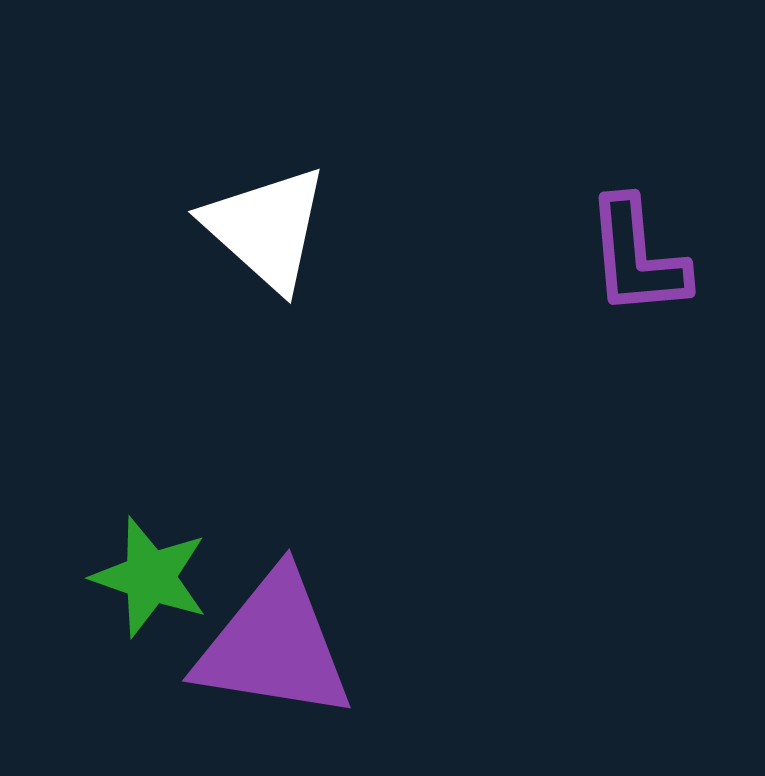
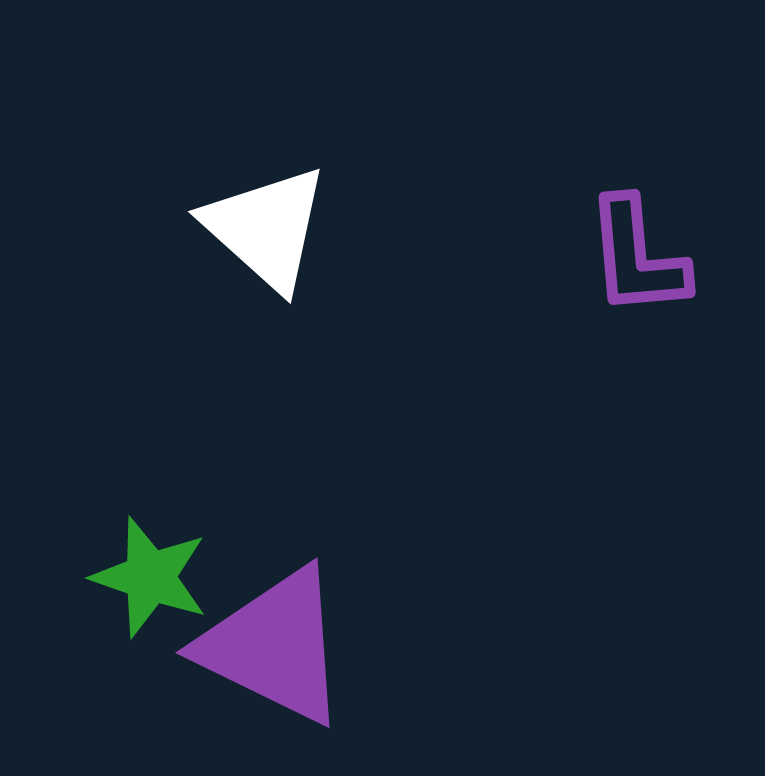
purple triangle: rotated 17 degrees clockwise
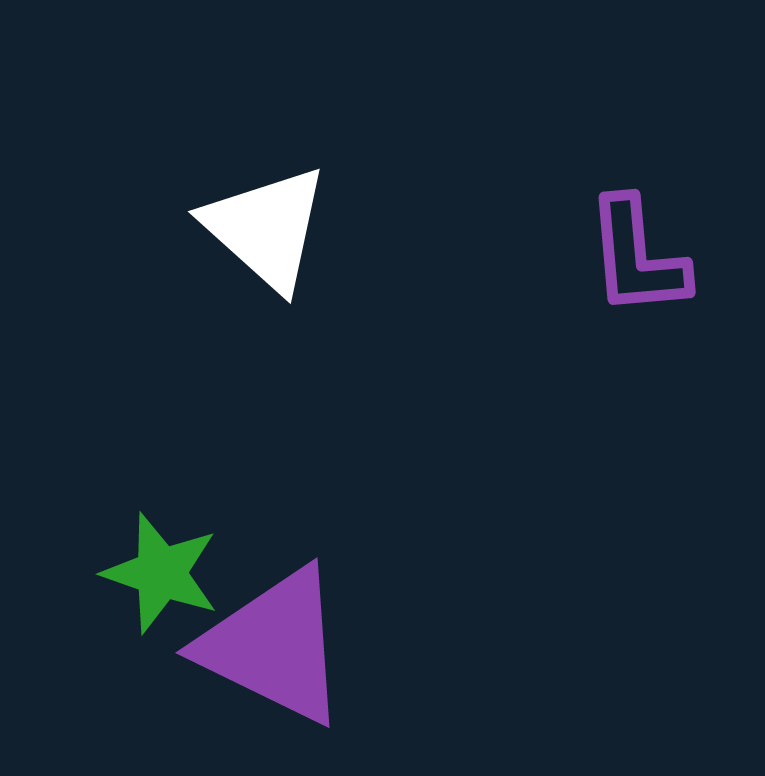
green star: moved 11 px right, 4 px up
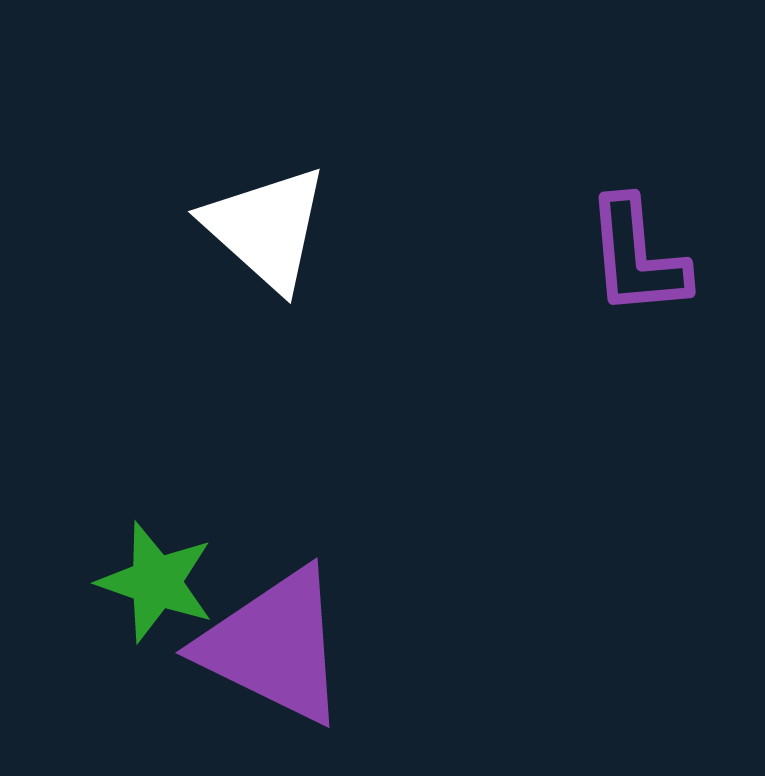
green star: moved 5 px left, 9 px down
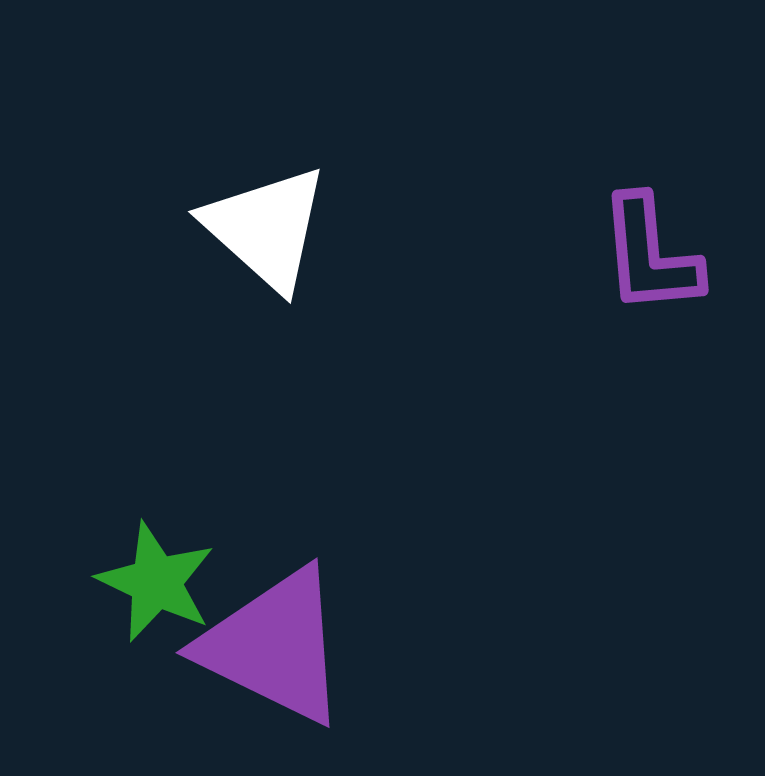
purple L-shape: moved 13 px right, 2 px up
green star: rotated 6 degrees clockwise
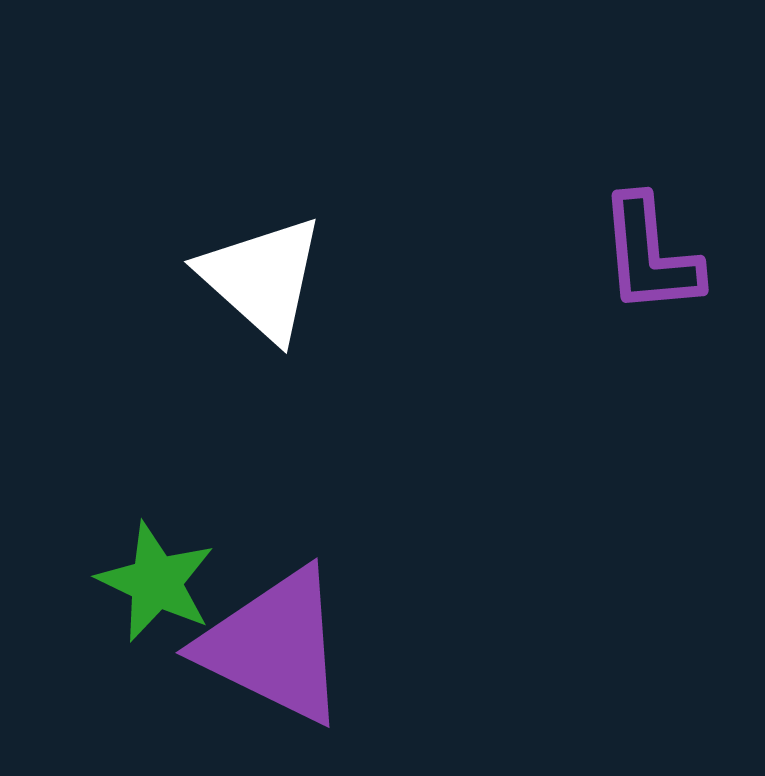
white triangle: moved 4 px left, 50 px down
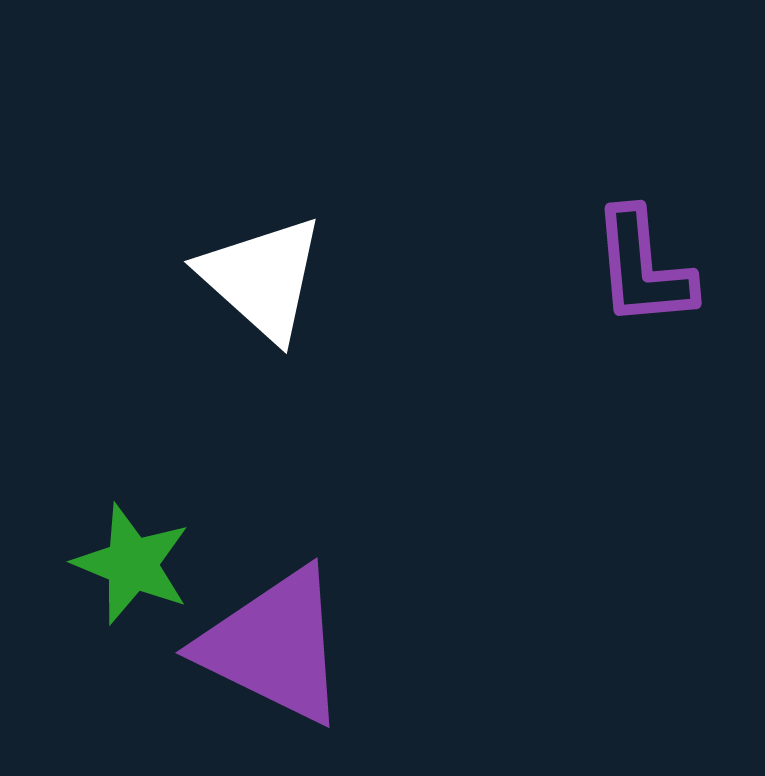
purple L-shape: moved 7 px left, 13 px down
green star: moved 24 px left, 18 px up; rotated 3 degrees counterclockwise
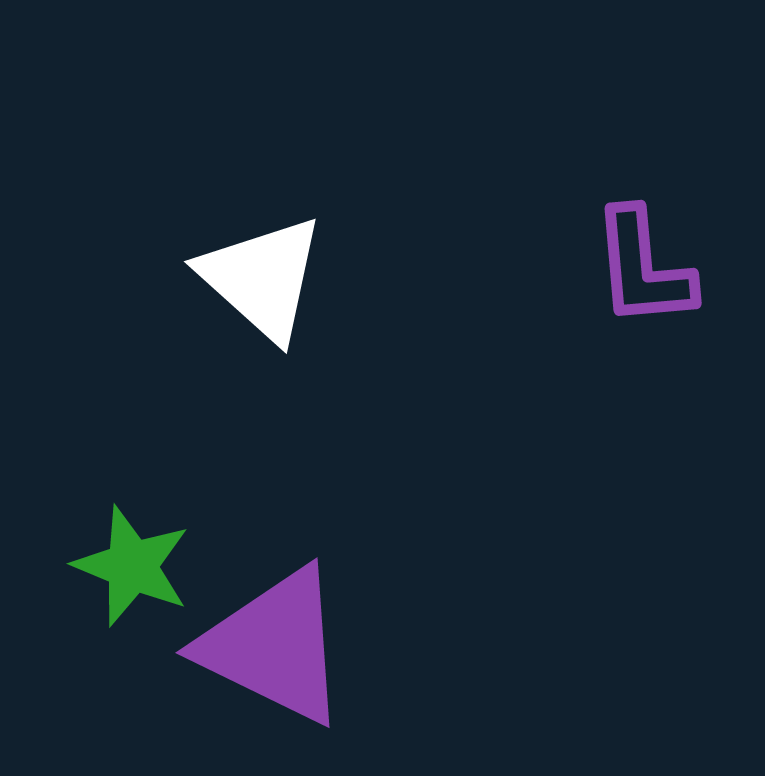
green star: moved 2 px down
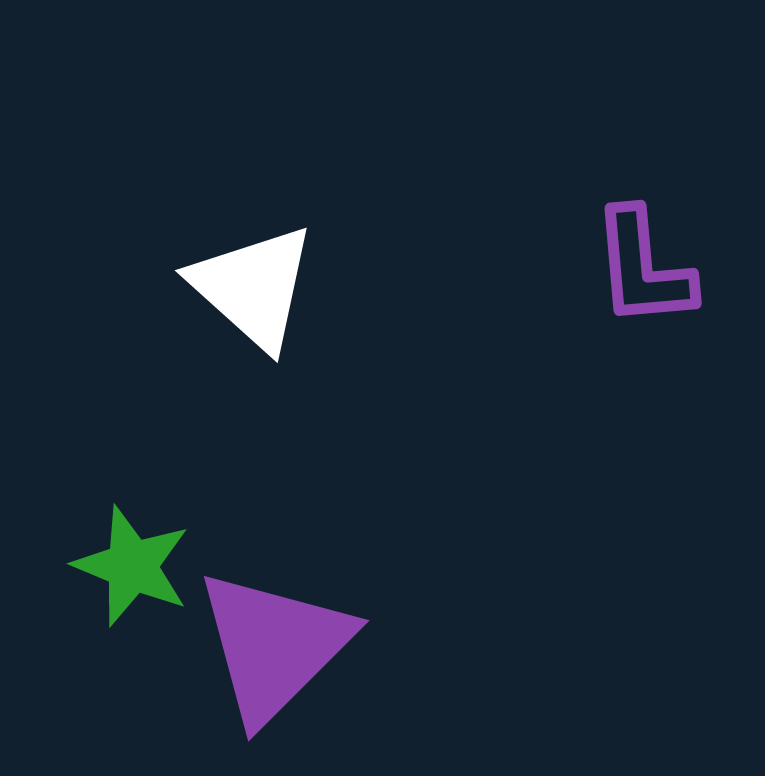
white triangle: moved 9 px left, 9 px down
purple triangle: rotated 49 degrees clockwise
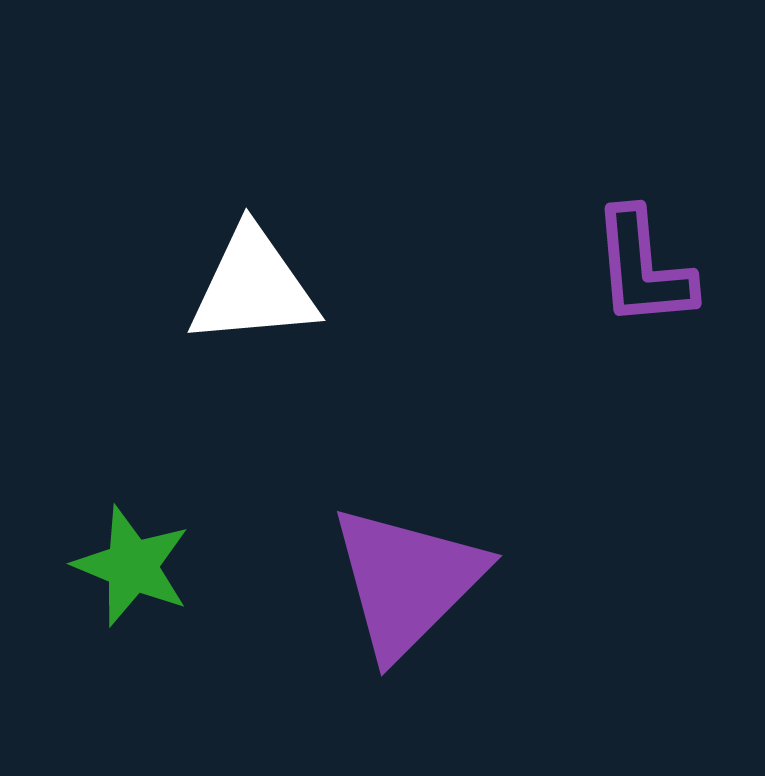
white triangle: rotated 47 degrees counterclockwise
purple triangle: moved 133 px right, 65 px up
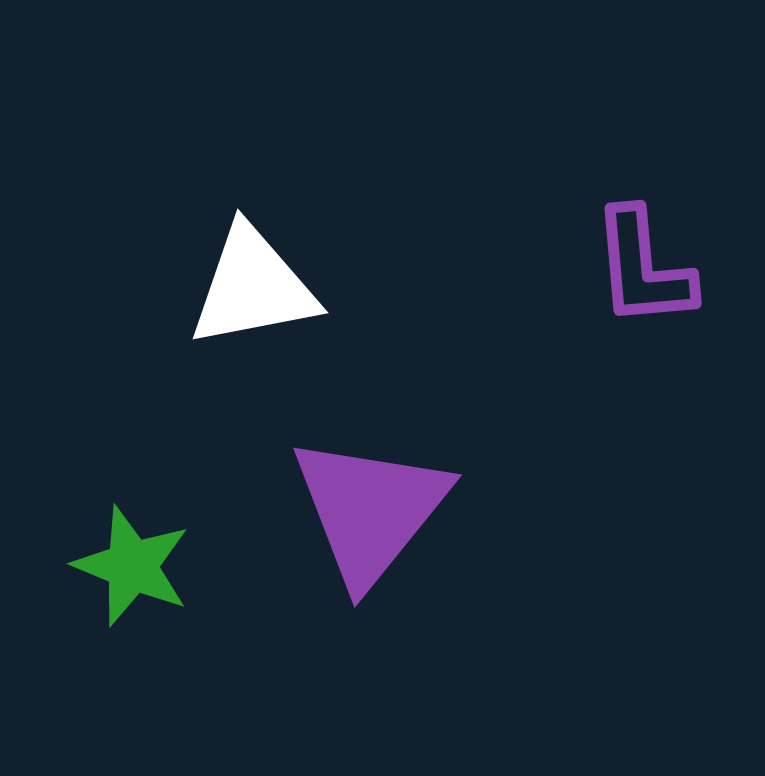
white triangle: rotated 6 degrees counterclockwise
purple triangle: moved 37 px left, 71 px up; rotated 6 degrees counterclockwise
